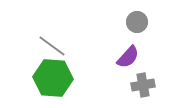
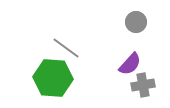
gray circle: moved 1 px left
gray line: moved 14 px right, 2 px down
purple semicircle: moved 2 px right, 7 px down
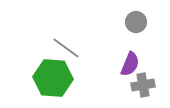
purple semicircle: rotated 20 degrees counterclockwise
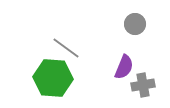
gray circle: moved 1 px left, 2 px down
purple semicircle: moved 6 px left, 3 px down
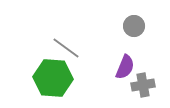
gray circle: moved 1 px left, 2 px down
purple semicircle: moved 1 px right
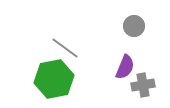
gray line: moved 1 px left
green hexagon: moved 1 px right, 1 px down; rotated 15 degrees counterclockwise
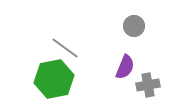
gray cross: moved 5 px right
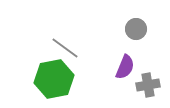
gray circle: moved 2 px right, 3 px down
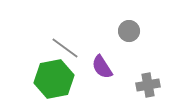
gray circle: moved 7 px left, 2 px down
purple semicircle: moved 23 px left; rotated 125 degrees clockwise
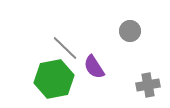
gray circle: moved 1 px right
gray line: rotated 8 degrees clockwise
purple semicircle: moved 8 px left
